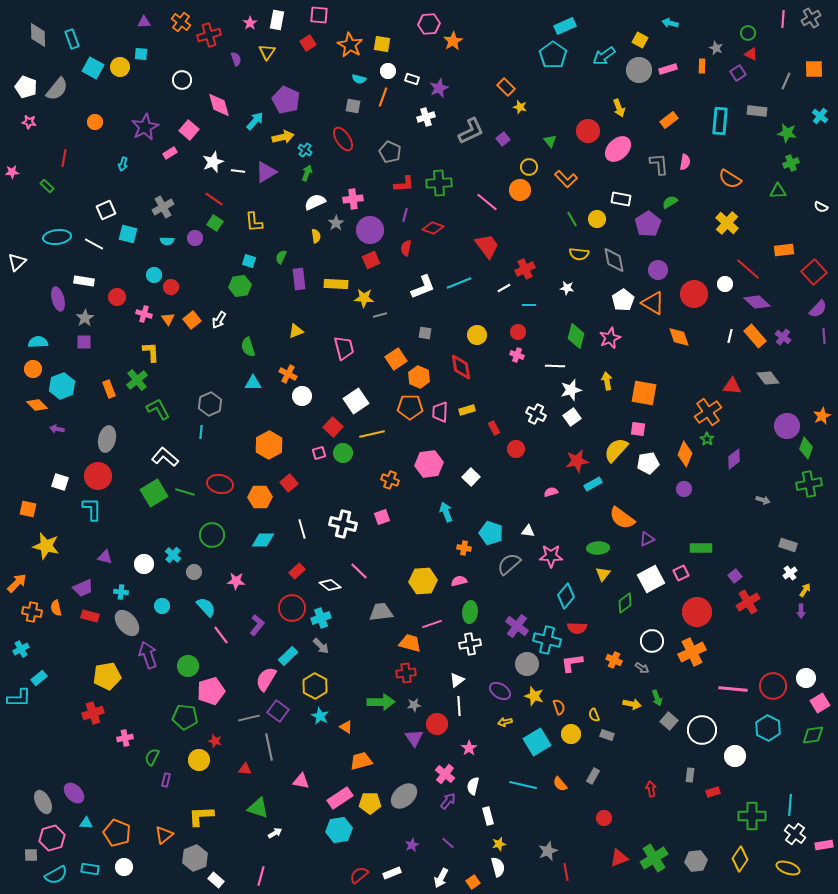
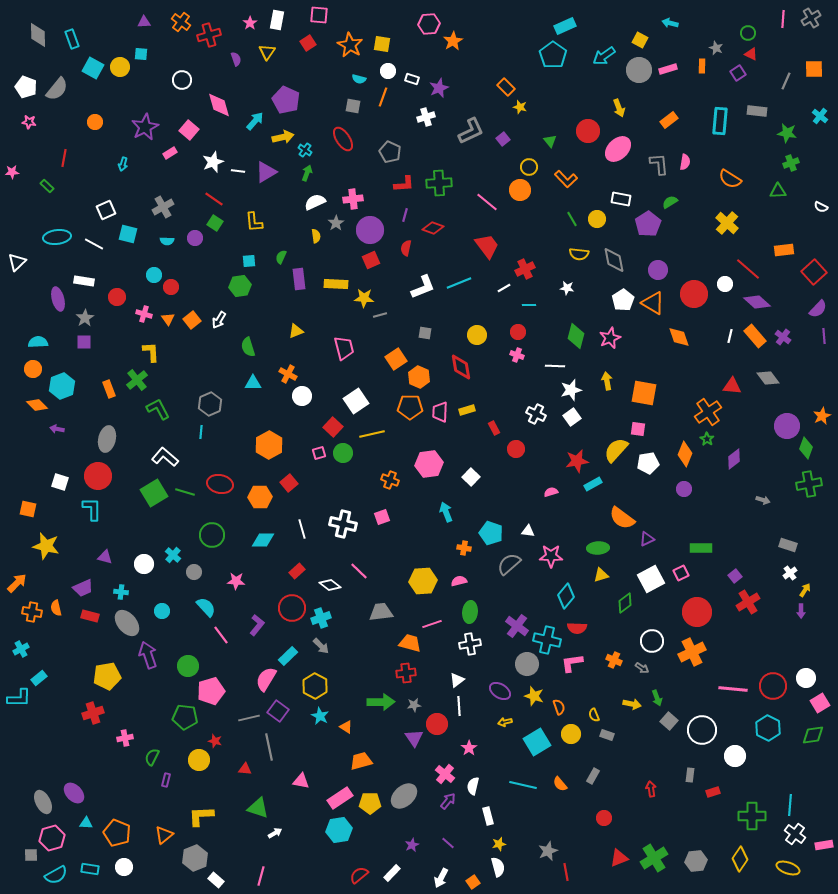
cyan square at (249, 261): rotated 24 degrees counterclockwise
yellow triangle at (603, 574): moved 2 px left, 1 px down; rotated 35 degrees clockwise
cyan circle at (162, 606): moved 5 px down
white rectangle at (392, 873): rotated 24 degrees counterclockwise
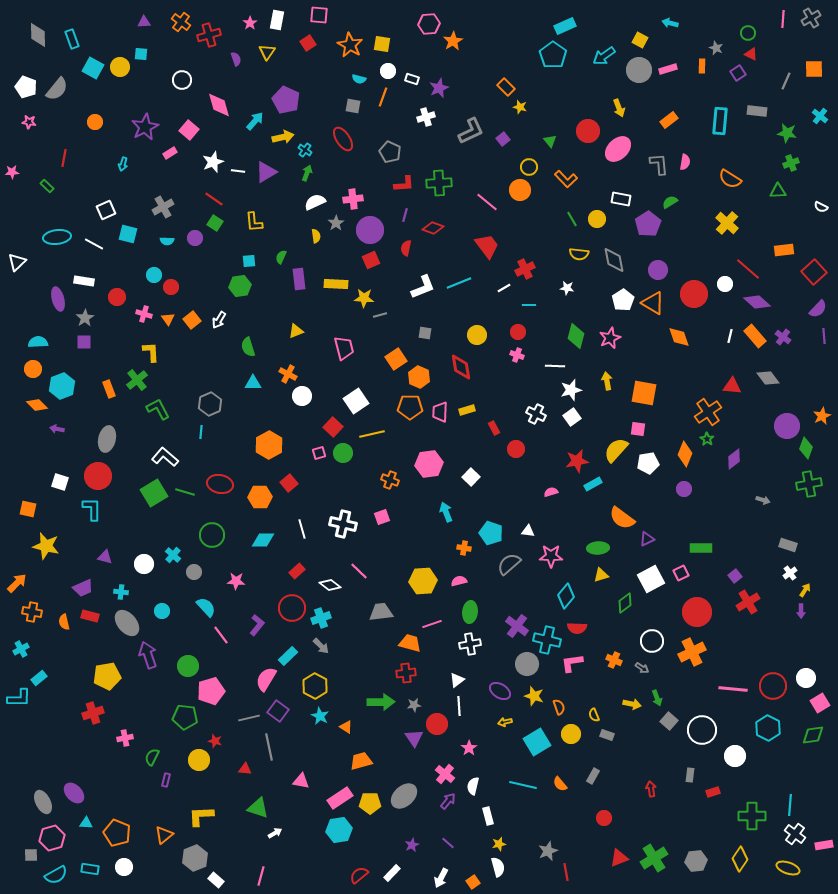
orange semicircle at (56, 608): moved 8 px right, 14 px down
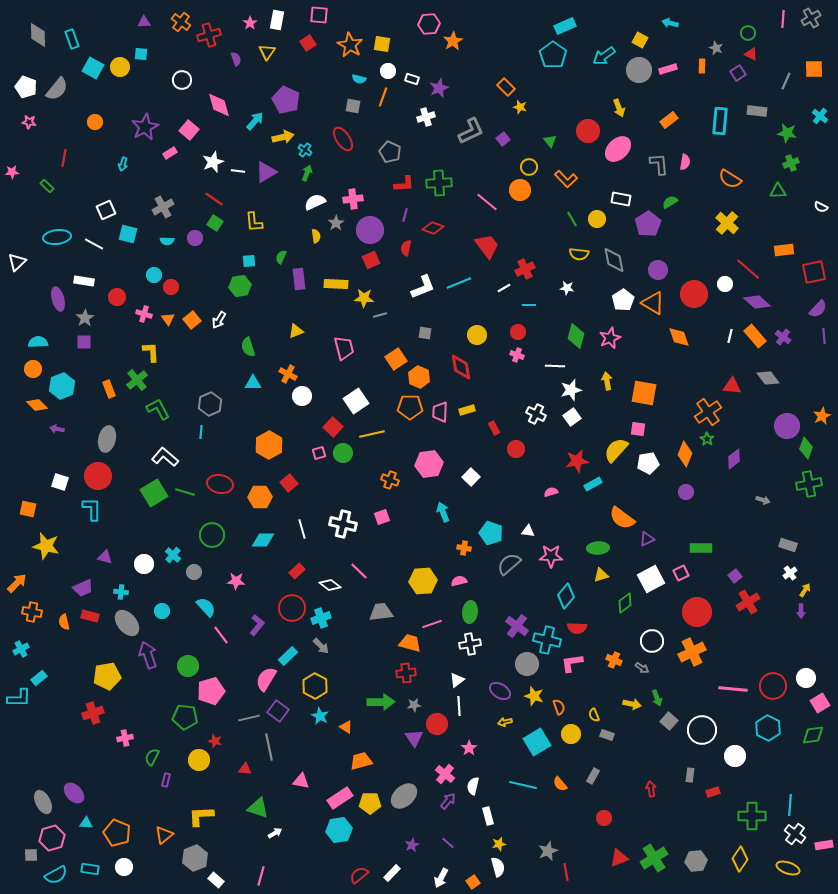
red square at (814, 272): rotated 30 degrees clockwise
purple circle at (684, 489): moved 2 px right, 3 px down
cyan arrow at (446, 512): moved 3 px left
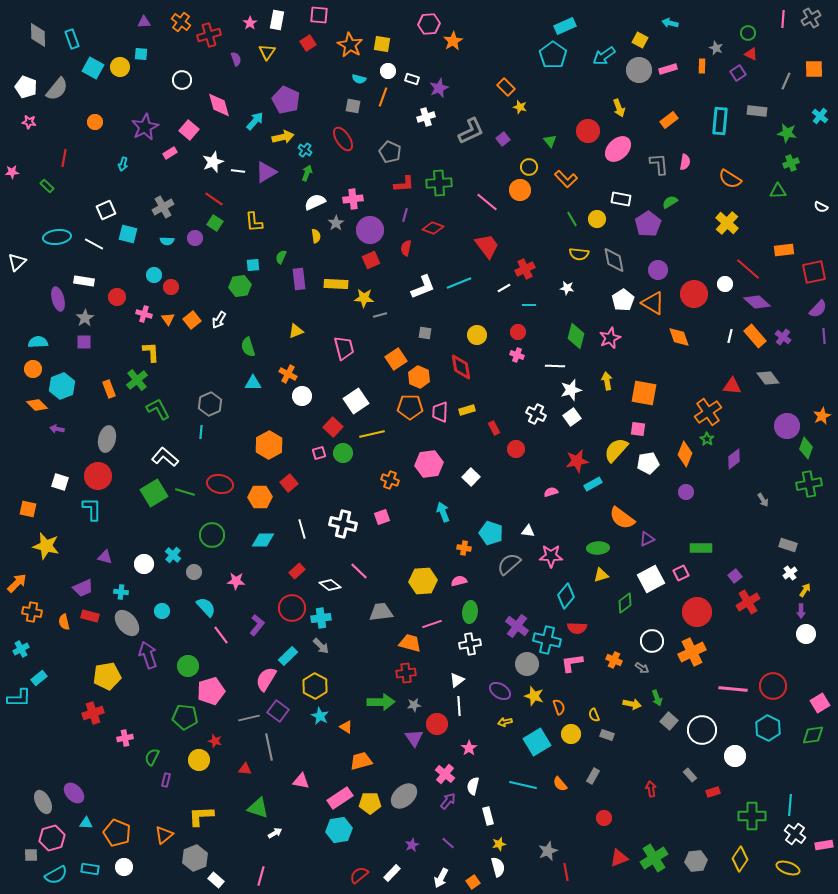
cyan square at (249, 261): moved 4 px right, 4 px down
gray arrow at (763, 500): rotated 40 degrees clockwise
cyan cross at (321, 618): rotated 12 degrees clockwise
white circle at (806, 678): moved 44 px up
gray rectangle at (690, 775): rotated 48 degrees counterclockwise
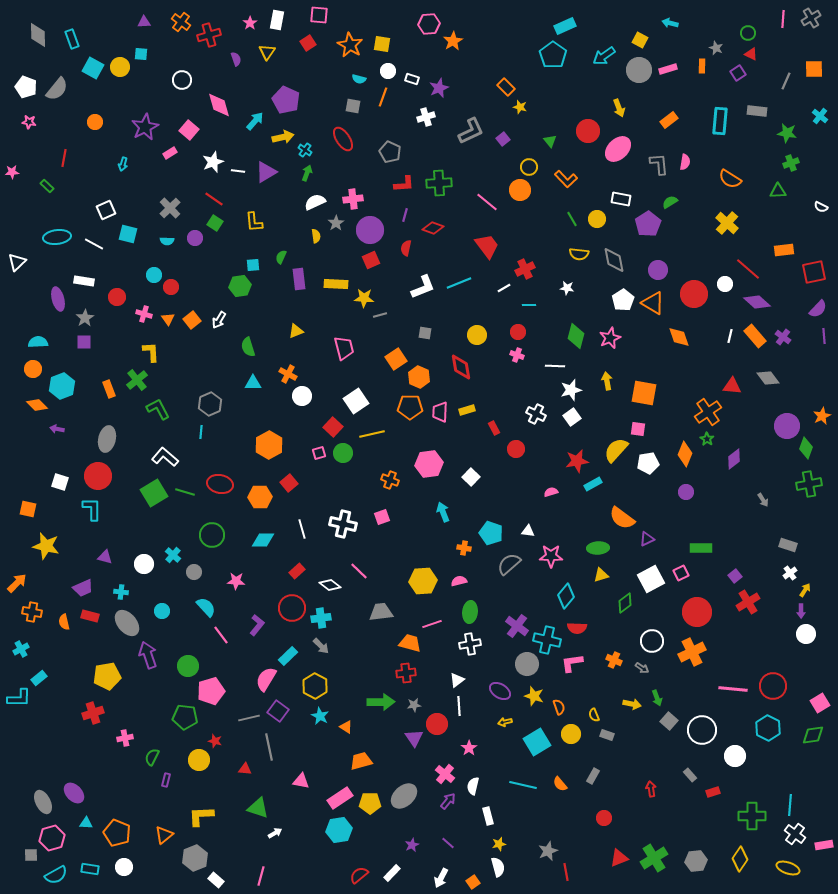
gray cross at (163, 207): moved 7 px right, 1 px down; rotated 15 degrees counterclockwise
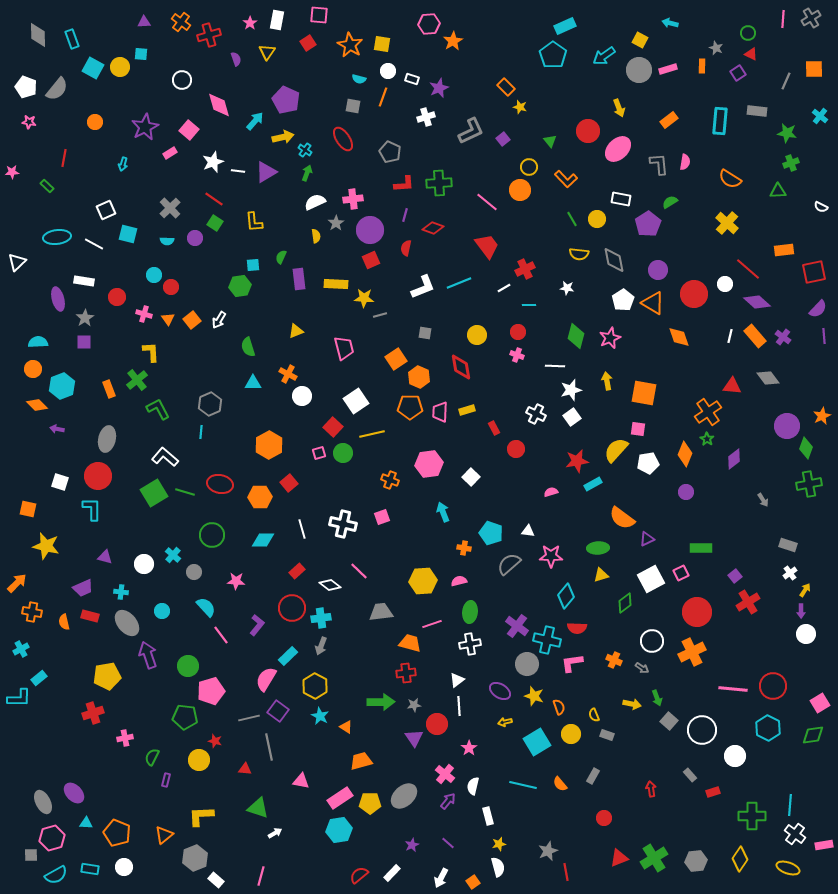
gray arrow at (321, 646): rotated 66 degrees clockwise
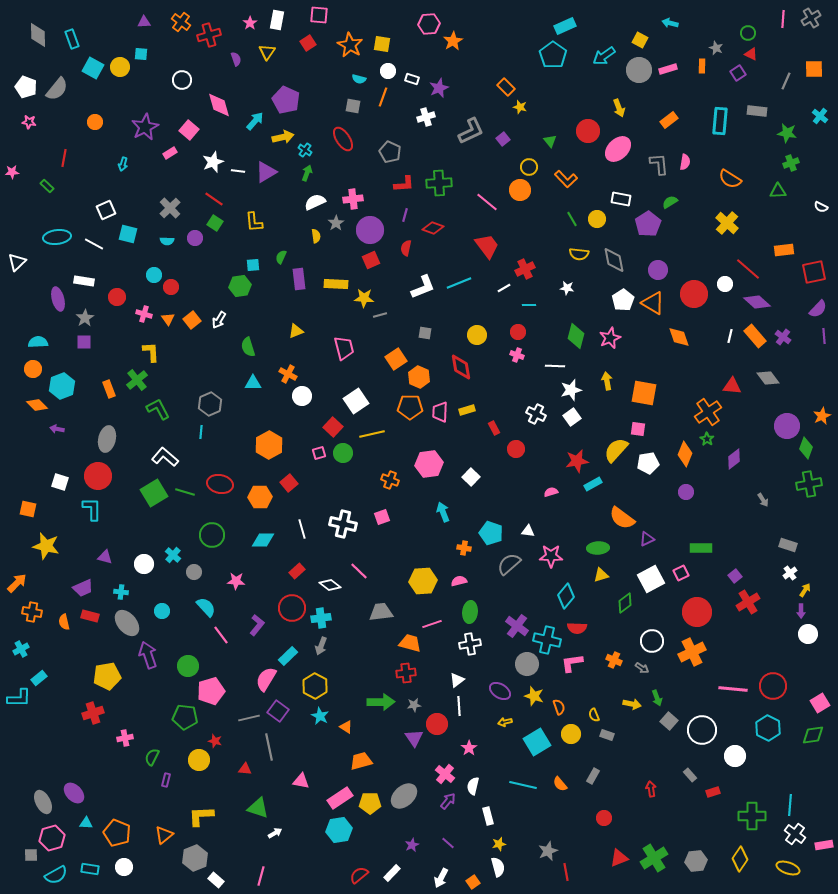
white circle at (806, 634): moved 2 px right
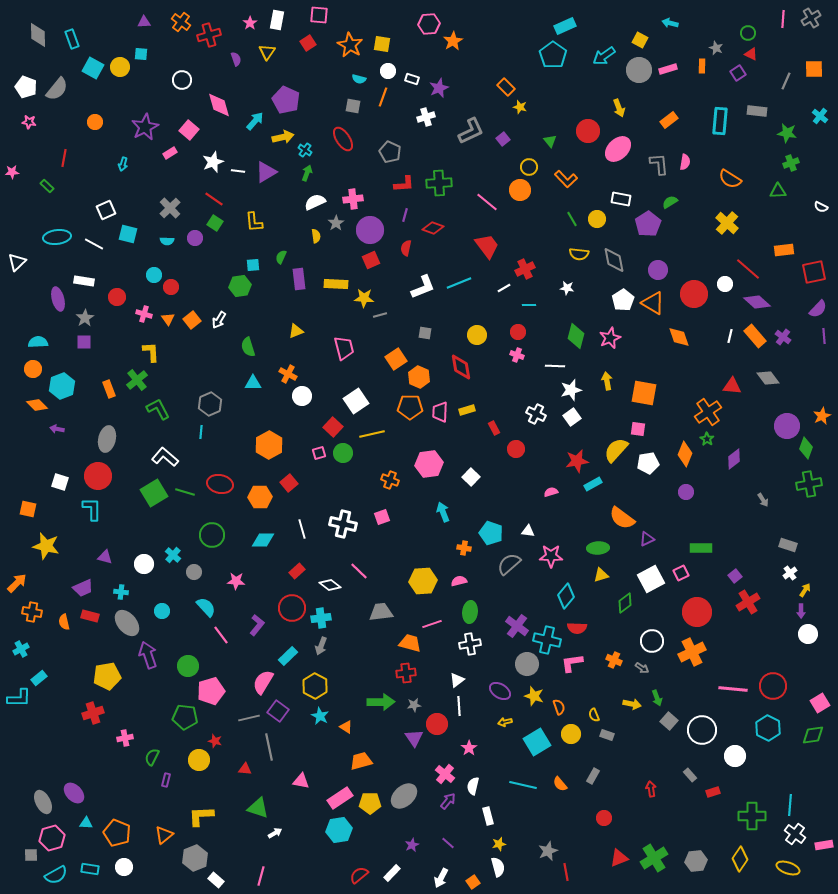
pink semicircle at (266, 679): moved 3 px left, 3 px down
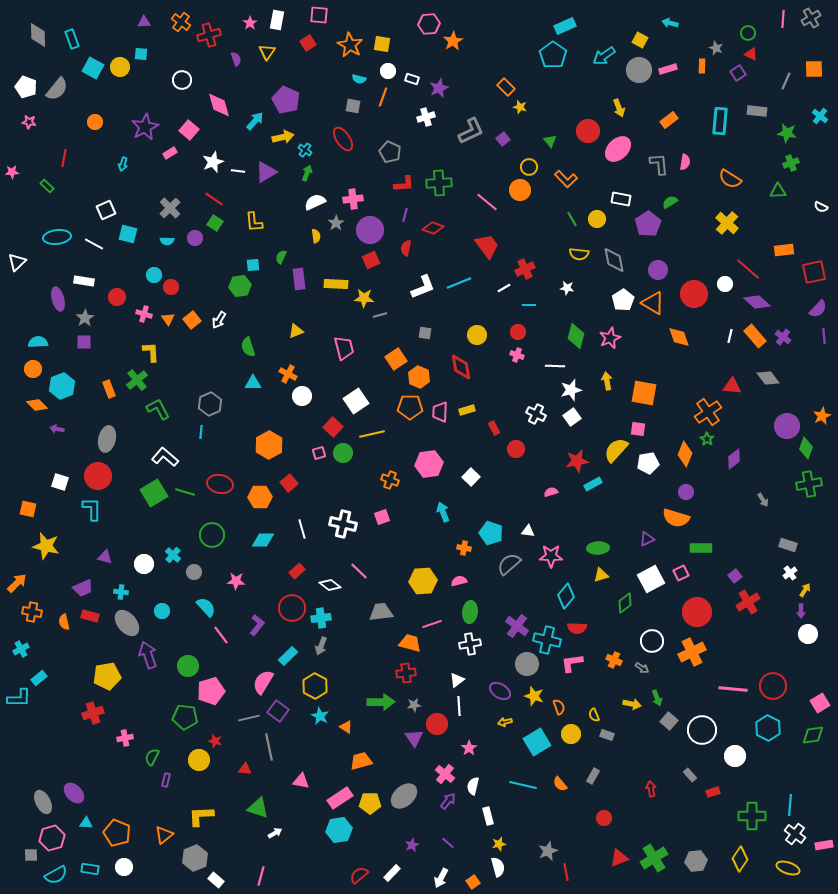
orange semicircle at (622, 518): moved 54 px right; rotated 20 degrees counterclockwise
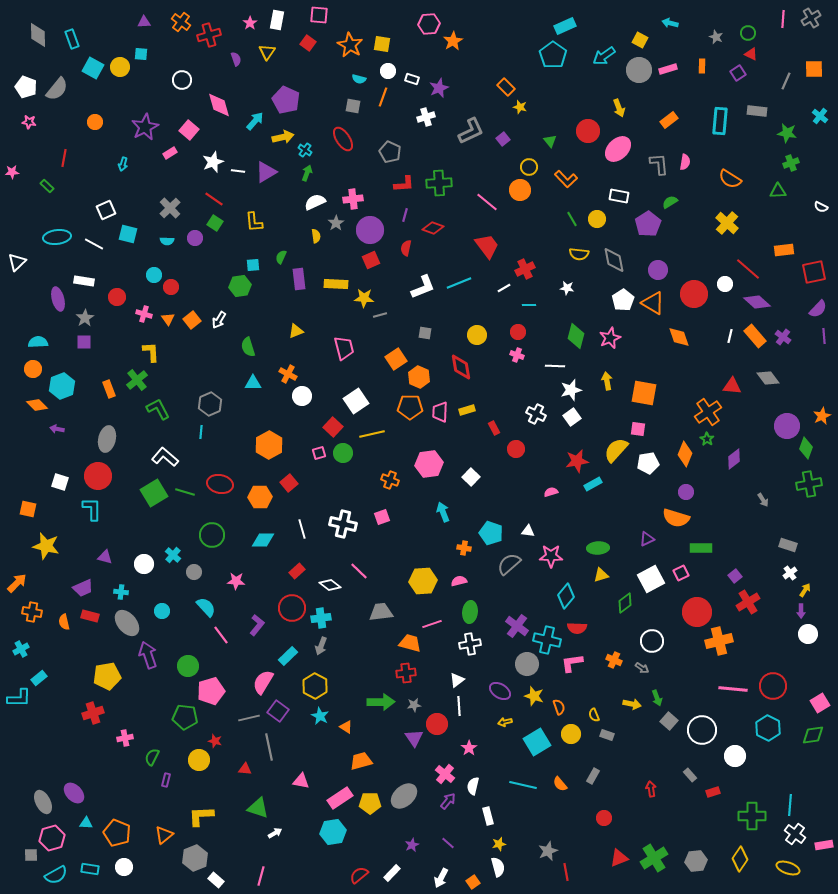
red square at (308, 43): rotated 21 degrees counterclockwise
gray star at (716, 48): moved 11 px up
white rectangle at (621, 199): moved 2 px left, 3 px up
orange cross at (692, 652): moved 27 px right, 11 px up; rotated 12 degrees clockwise
cyan hexagon at (339, 830): moved 6 px left, 2 px down
